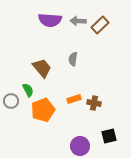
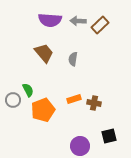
brown trapezoid: moved 2 px right, 15 px up
gray circle: moved 2 px right, 1 px up
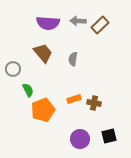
purple semicircle: moved 2 px left, 3 px down
brown trapezoid: moved 1 px left
gray circle: moved 31 px up
purple circle: moved 7 px up
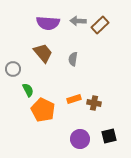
orange pentagon: rotated 25 degrees counterclockwise
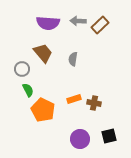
gray circle: moved 9 px right
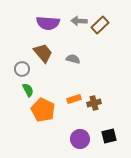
gray arrow: moved 1 px right
gray semicircle: rotated 96 degrees clockwise
brown cross: rotated 24 degrees counterclockwise
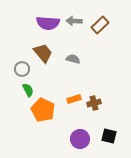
gray arrow: moved 5 px left
black square: rotated 28 degrees clockwise
